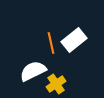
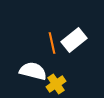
orange line: moved 1 px right
white semicircle: rotated 40 degrees clockwise
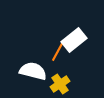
orange line: moved 6 px right, 8 px down; rotated 40 degrees clockwise
yellow cross: moved 4 px right
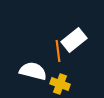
orange line: rotated 35 degrees counterclockwise
yellow cross: rotated 36 degrees counterclockwise
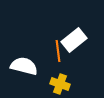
white semicircle: moved 9 px left, 5 px up
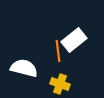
white semicircle: moved 2 px down
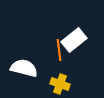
orange line: moved 1 px right, 1 px up
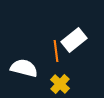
orange line: moved 3 px left, 1 px down
yellow cross: rotated 24 degrees clockwise
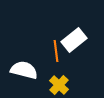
white semicircle: moved 2 px down
yellow cross: moved 1 px left, 1 px down
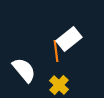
white rectangle: moved 5 px left, 1 px up
white semicircle: rotated 36 degrees clockwise
